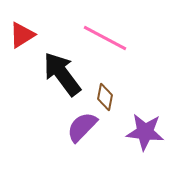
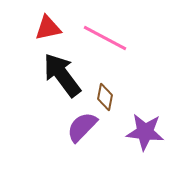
red triangle: moved 26 px right, 7 px up; rotated 20 degrees clockwise
black arrow: moved 1 px down
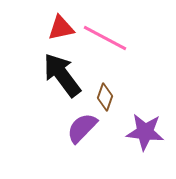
red triangle: moved 13 px right
brown diamond: rotated 8 degrees clockwise
purple semicircle: moved 1 px down
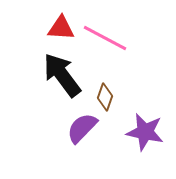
red triangle: rotated 16 degrees clockwise
purple star: rotated 6 degrees clockwise
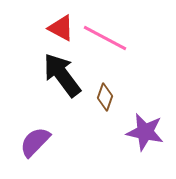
red triangle: rotated 24 degrees clockwise
purple semicircle: moved 47 px left, 14 px down
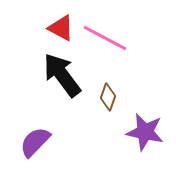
brown diamond: moved 3 px right
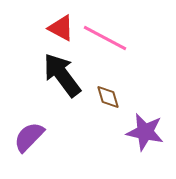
brown diamond: rotated 36 degrees counterclockwise
purple semicircle: moved 6 px left, 5 px up
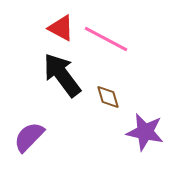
pink line: moved 1 px right, 1 px down
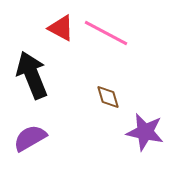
pink line: moved 6 px up
black arrow: moved 30 px left; rotated 15 degrees clockwise
purple semicircle: moved 1 px right, 1 px down; rotated 16 degrees clockwise
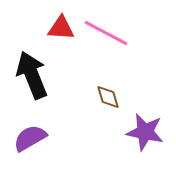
red triangle: rotated 24 degrees counterclockwise
